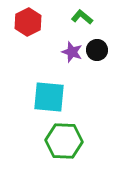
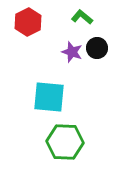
black circle: moved 2 px up
green hexagon: moved 1 px right, 1 px down
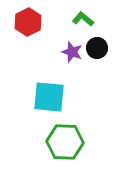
green L-shape: moved 1 px right, 2 px down
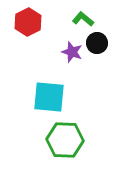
black circle: moved 5 px up
green hexagon: moved 2 px up
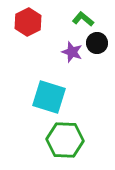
cyan square: rotated 12 degrees clockwise
